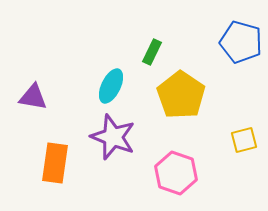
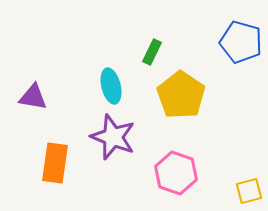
cyan ellipse: rotated 40 degrees counterclockwise
yellow square: moved 5 px right, 51 px down
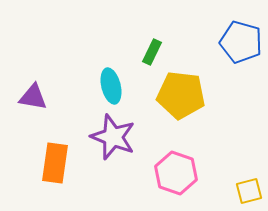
yellow pentagon: rotated 27 degrees counterclockwise
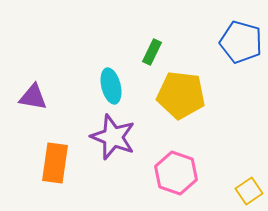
yellow square: rotated 20 degrees counterclockwise
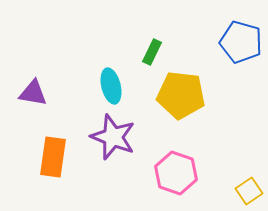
purple triangle: moved 4 px up
orange rectangle: moved 2 px left, 6 px up
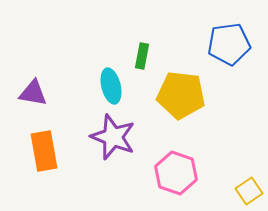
blue pentagon: moved 12 px left, 2 px down; rotated 24 degrees counterclockwise
green rectangle: moved 10 px left, 4 px down; rotated 15 degrees counterclockwise
orange rectangle: moved 9 px left, 6 px up; rotated 18 degrees counterclockwise
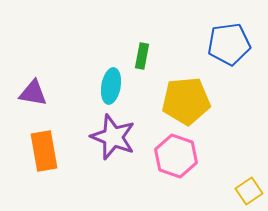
cyan ellipse: rotated 24 degrees clockwise
yellow pentagon: moved 5 px right, 6 px down; rotated 12 degrees counterclockwise
pink hexagon: moved 17 px up
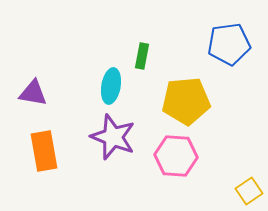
pink hexagon: rotated 15 degrees counterclockwise
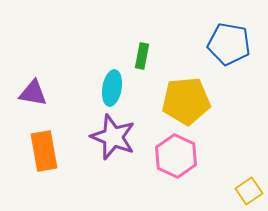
blue pentagon: rotated 18 degrees clockwise
cyan ellipse: moved 1 px right, 2 px down
pink hexagon: rotated 21 degrees clockwise
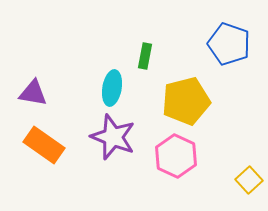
blue pentagon: rotated 9 degrees clockwise
green rectangle: moved 3 px right
yellow pentagon: rotated 9 degrees counterclockwise
orange rectangle: moved 6 px up; rotated 45 degrees counterclockwise
yellow square: moved 11 px up; rotated 8 degrees counterclockwise
